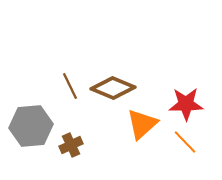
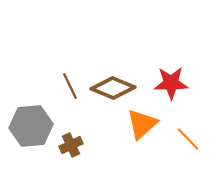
red star: moved 15 px left, 21 px up
orange line: moved 3 px right, 3 px up
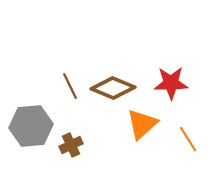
orange line: rotated 12 degrees clockwise
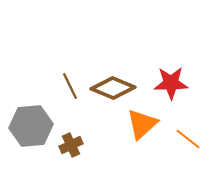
orange line: rotated 20 degrees counterclockwise
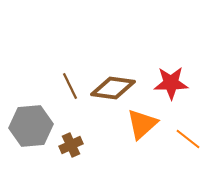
brown diamond: rotated 15 degrees counterclockwise
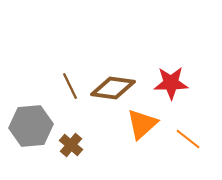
brown cross: rotated 25 degrees counterclockwise
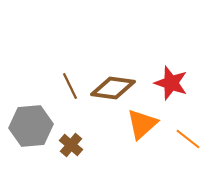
red star: rotated 20 degrees clockwise
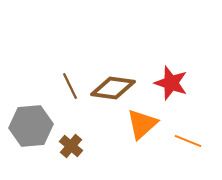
orange line: moved 2 px down; rotated 16 degrees counterclockwise
brown cross: moved 1 px down
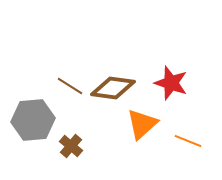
brown line: rotated 32 degrees counterclockwise
gray hexagon: moved 2 px right, 6 px up
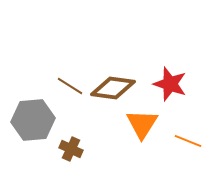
red star: moved 1 px left, 1 px down
orange triangle: rotated 16 degrees counterclockwise
brown cross: moved 3 px down; rotated 15 degrees counterclockwise
